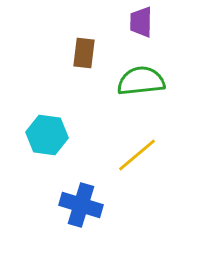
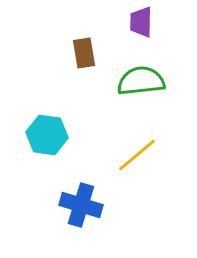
brown rectangle: rotated 16 degrees counterclockwise
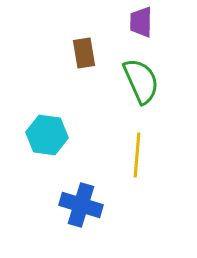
green semicircle: rotated 72 degrees clockwise
yellow line: rotated 45 degrees counterclockwise
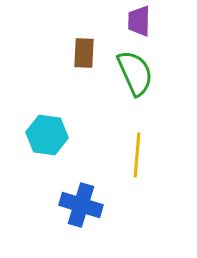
purple trapezoid: moved 2 px left, 1 px up
brown rectangle: rotated 12 degrees clockwise
green semicircle: moved 6 px left, 8 px up
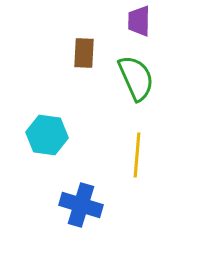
green semicircle: moved 1 px right, 5 px down
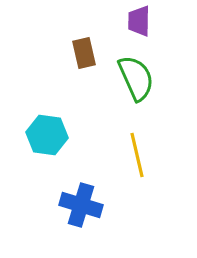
brown rectangle: rotated 16 degrees counterclockwise
yellow line: rotated 18 degrees counterclockwise
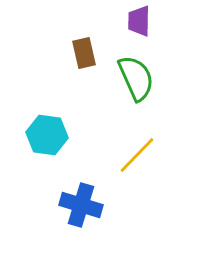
yellow line: rotated 57 degrees clockwise
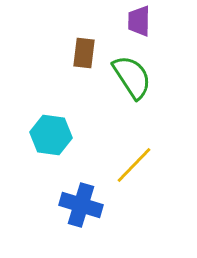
brown rectangle: rotated 20 degrees clockwise
green semicircle: moved 4 px left, 1 px up; rotated 9 degrees counterclockwise
cyan hexagon: moved 4 px right
yellow line: moved 3 px left, 10 px down
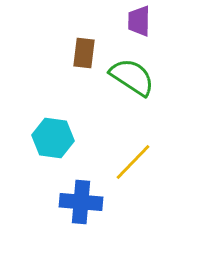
green semicircle: rotated 24 degrees counterclockwise
cyan hexagon: moved 2 px right, 3 px down
yellow line: moved 1 px left, 3 px up
blue cross: moved 3 px up; rotated 12 degrees counterclockwise
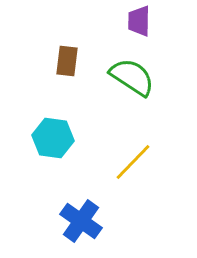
brown rectangle: moved 17 px left, 8 px down
blue cross: moved 19 px down; rotated 30 degrees clockwise
